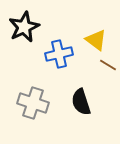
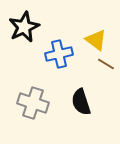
brown line: moved 2 px left, 1 px up
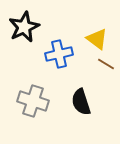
yellow triangle: moved 1 px right, 1 px up
gray cross: moved 2 px up
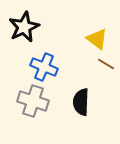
blue cross: moved 15 px left, 13 px down; rotated 36 degrees clockwise
black semicircle: rotated 20 degrees clockwise
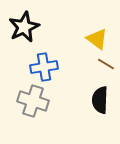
blue cross: rotated 32 degrees counterclockwise
black semicircle: moved 19 px right, 2 px up
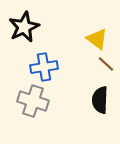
brown line: rotated 12 degrees clockwise
